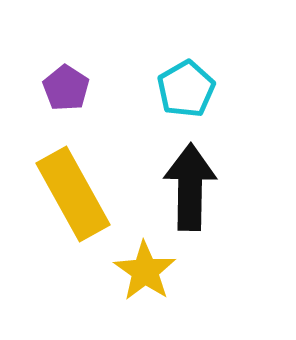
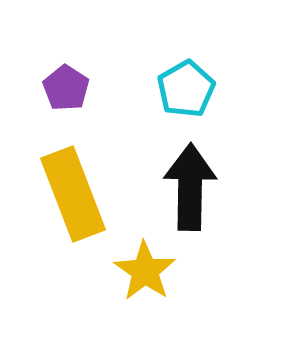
yellow rectangle: rotated 8 degrees clockwise
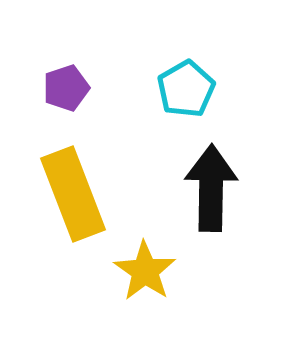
purple pentagon: rotated 21 degrees clockwise
black arrow: moved 21 px right, 1 px down
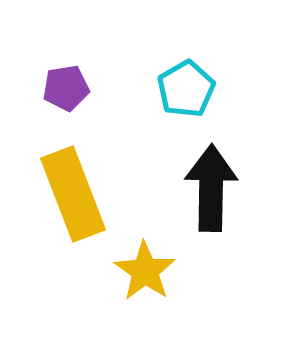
purple pentagon: rotated 9 degrees clockwise
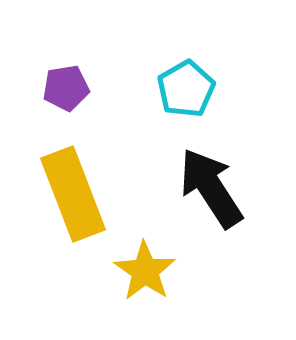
black arrow: rotated 34 degrees counterclockwise
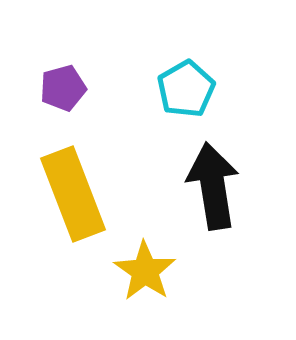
purple pentagon: moved 3 px left; rotated 6 degrees counterclockwise
black arrow: moved 2 px right, 2 px up; rotated 24 degrees clockwise
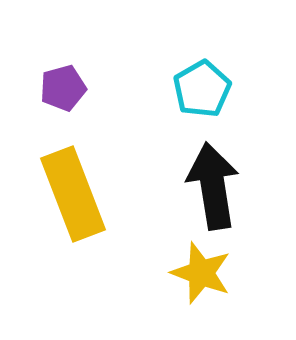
cyan pentagon: moved 16 px right
yellow star: moved 56 px right, 2 px down; rotated 14 degrees counterclockwise
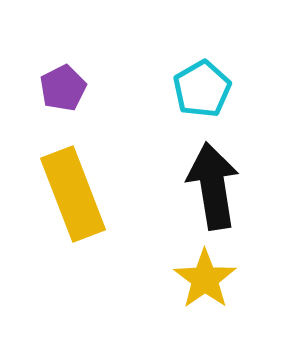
purple pentagon: rotated 12 degrees counterclockwise
yellow star: moved 4 px right, 6 px down; rotated 16 degrees clockwise
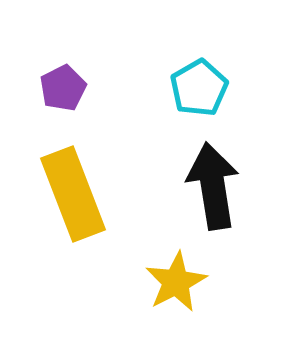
cyan pentagon: moved 3 px left, 1 px up
yellow star: moved 29 px left, 3 px down; rotated 8 degrees clockwise
